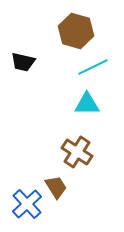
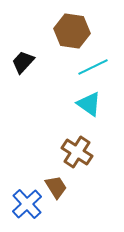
brown hexagon: moved 4 px left; rotated 8 degrees counterclockwise
black trapezoid: rotated 120 degrees clockwise
cyan triangle: moved 2 px right; rotated 36 degrees clockwise
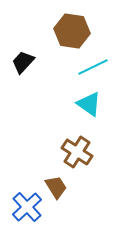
blue cross: moved 3 px down
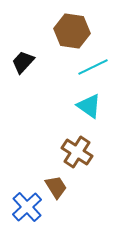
cyan triangle: moved 2 px down
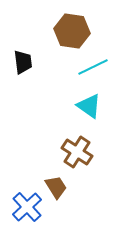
black trapezoid: rotated 130 degrees clockwise
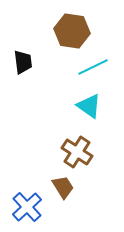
brown trapezoid: moved 7 px right
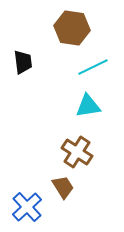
brown hexagon: moved 3 px up
cyan triangle: moved 1 px left; rotated 44 degrees counterclockwise
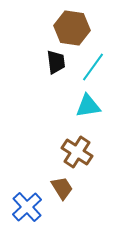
black trapezoid: moved 33 px right
cyan line: rotated 28 degrees counterclockwise
brown trapezoid: moved 1 px left, 1 px down
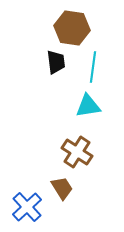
cyan line: rotated 28 degrees counterclockwise
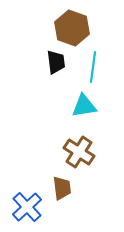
brown hexagon: rotated 12 degrees clockwise
cyan triangle: moved 4 px left
brown cross: moved 2 px right
brown trapezoid: rotated 25 degrees clockwise
